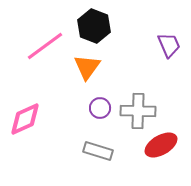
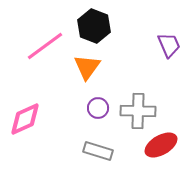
purple circle: moved 2 px left
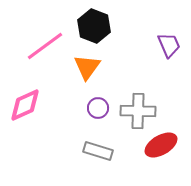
pink diamond: moved 14 px up
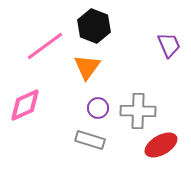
gray rectangle: moved 8 px left, 11 px up
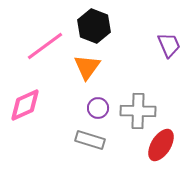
red ellipse: rotated 28 degrees counterclockwise
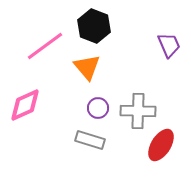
orange triangle: rotated 16 degrees counterclockwise
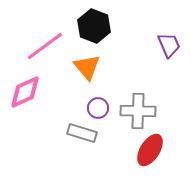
pink diamond: moved 13 px up
gray rectangle: moved 8 px left, 7 px up
red ellipse: moved 11 px left, 5 px down
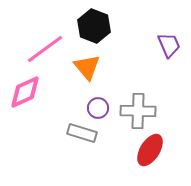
pink line: moved 3 px down
